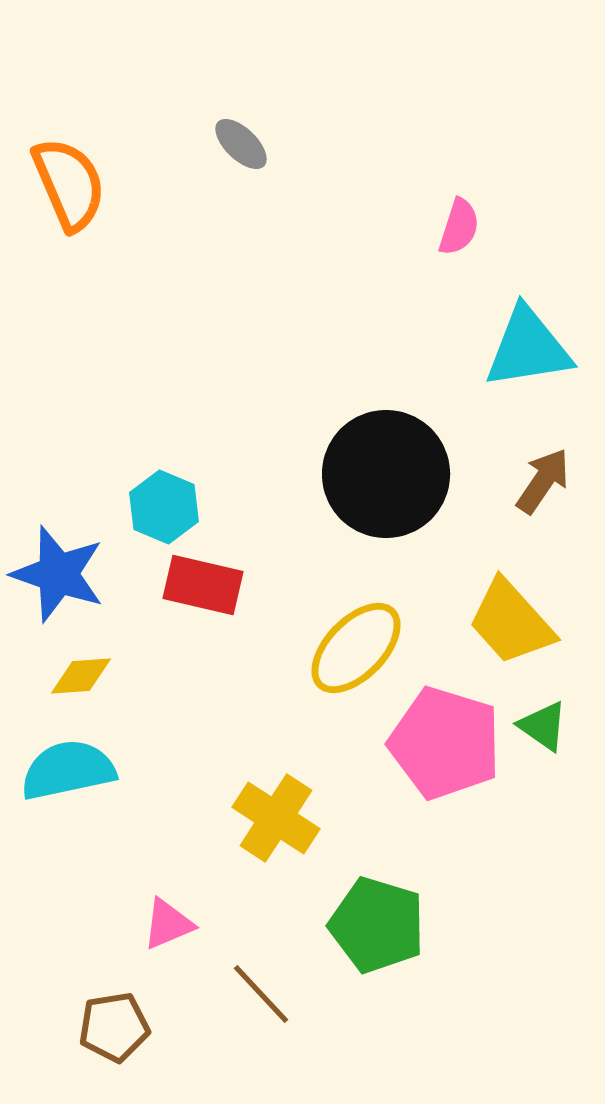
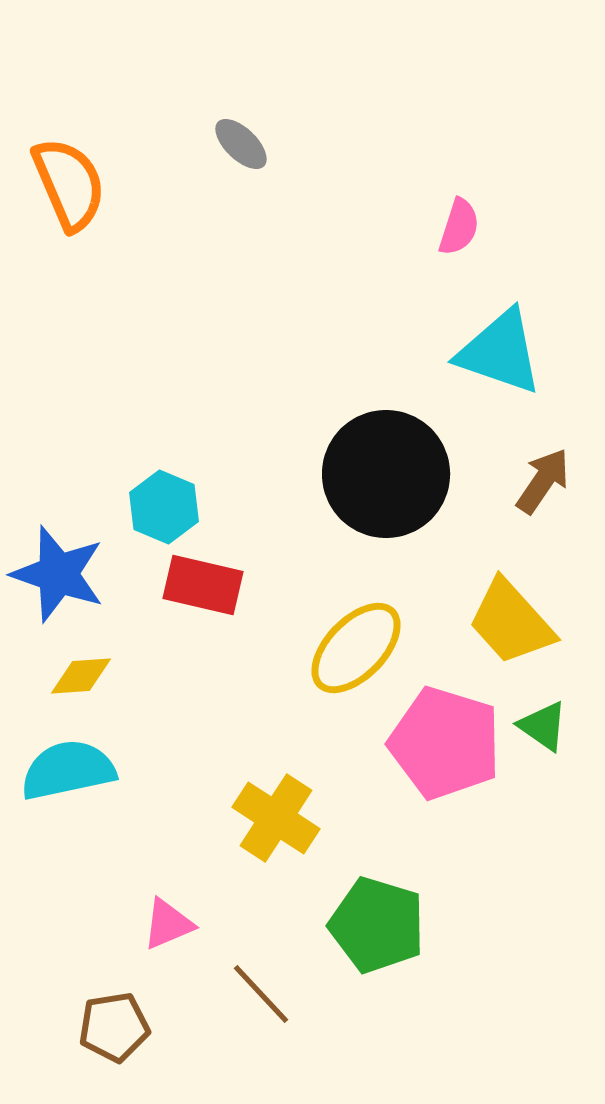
cyan triangle: moved 28 px left, 4 px down; rotated 28 degrees clockwise
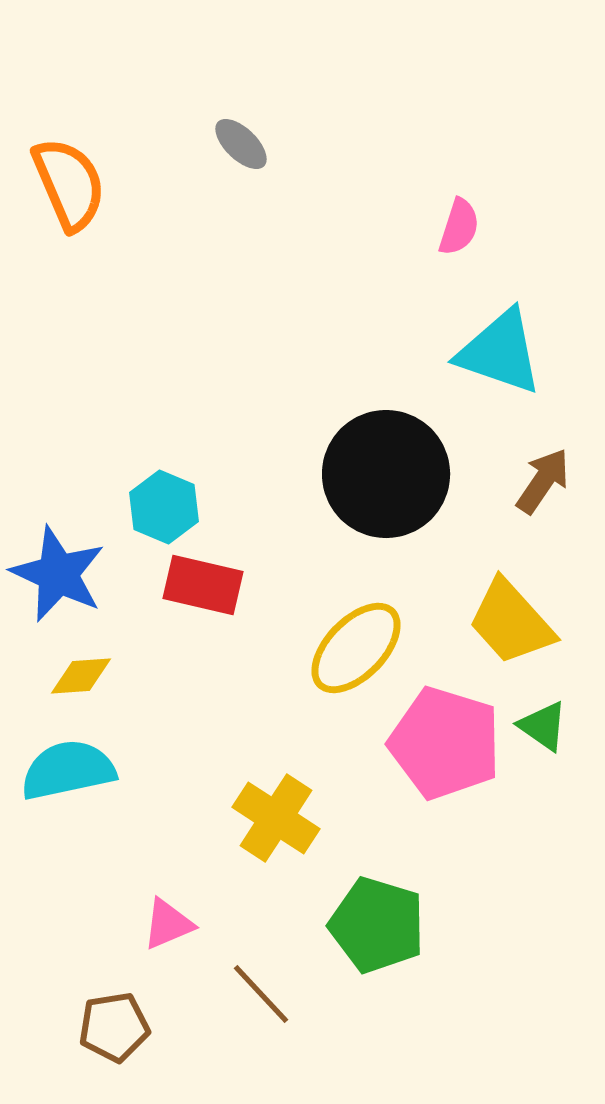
blue star: rotated 6 degrees clockwise
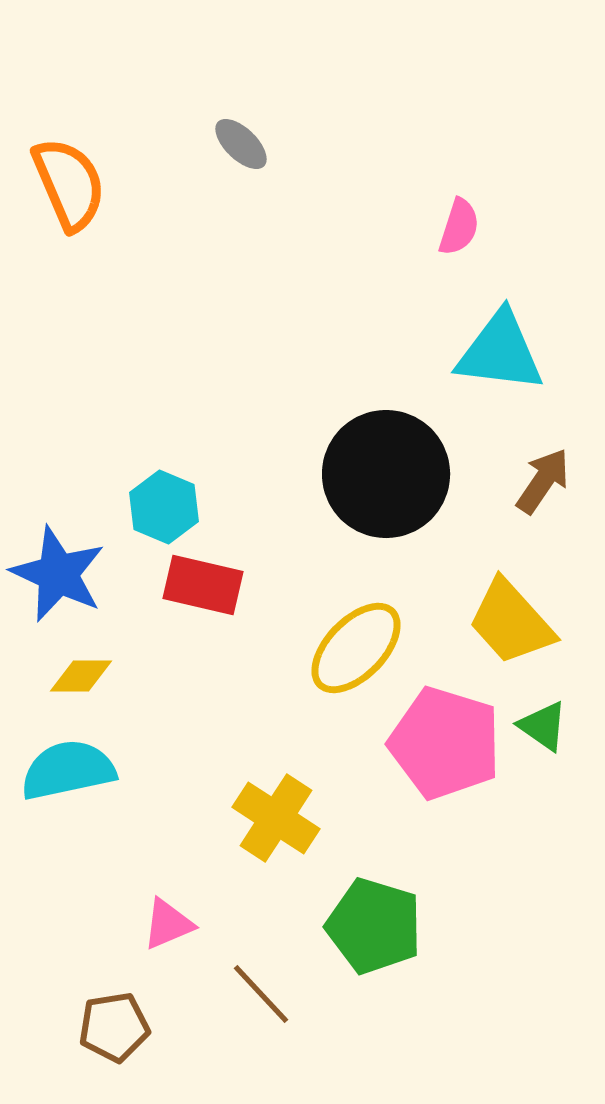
cyan triangle: rotated 12 degrees counterclockwise
yellow diamond: rotated 4 degrees clockwise
green pentagon: moved 3 px left, 1 px down
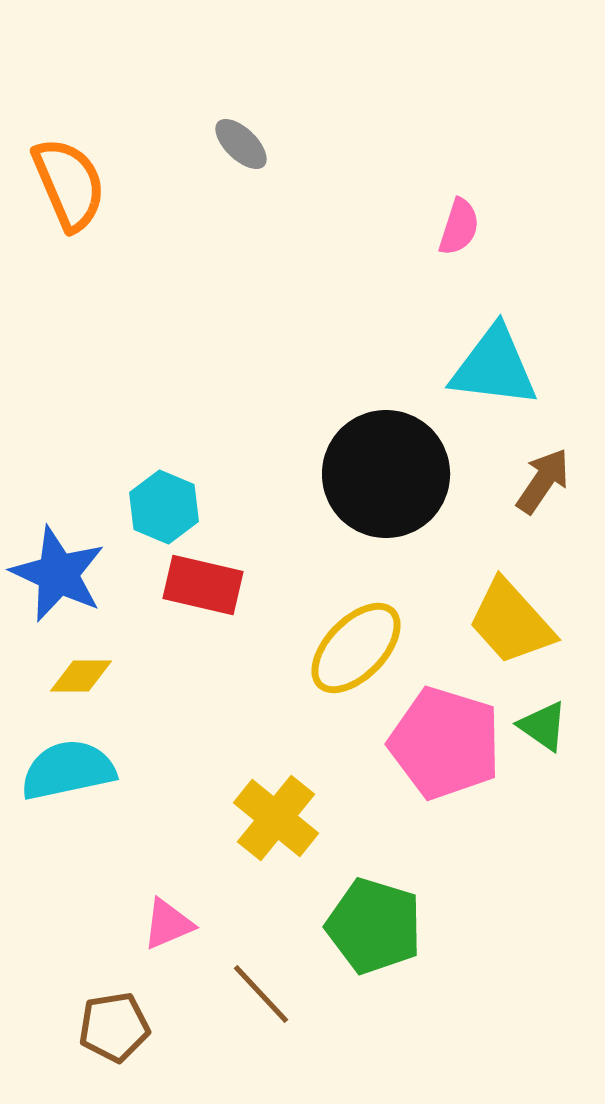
cyan triangle: moved 6 px left, 15 px down
yellow cross: rotated 6 degrees clockwise
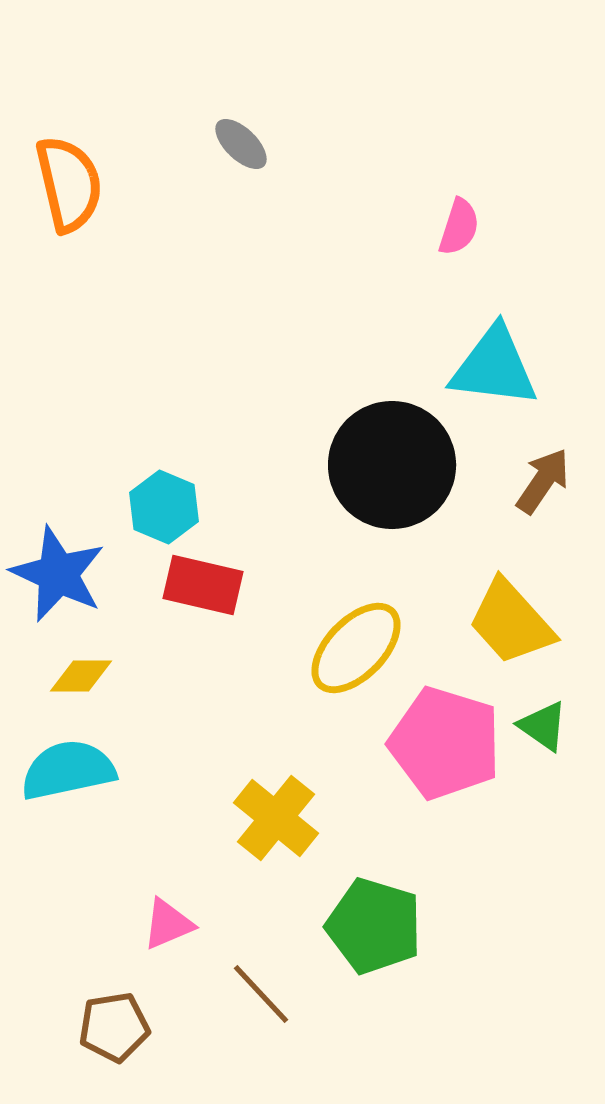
orange semicircle: rotated 10 degrees clockwise
black circle: moved 6 px right, 9 px up
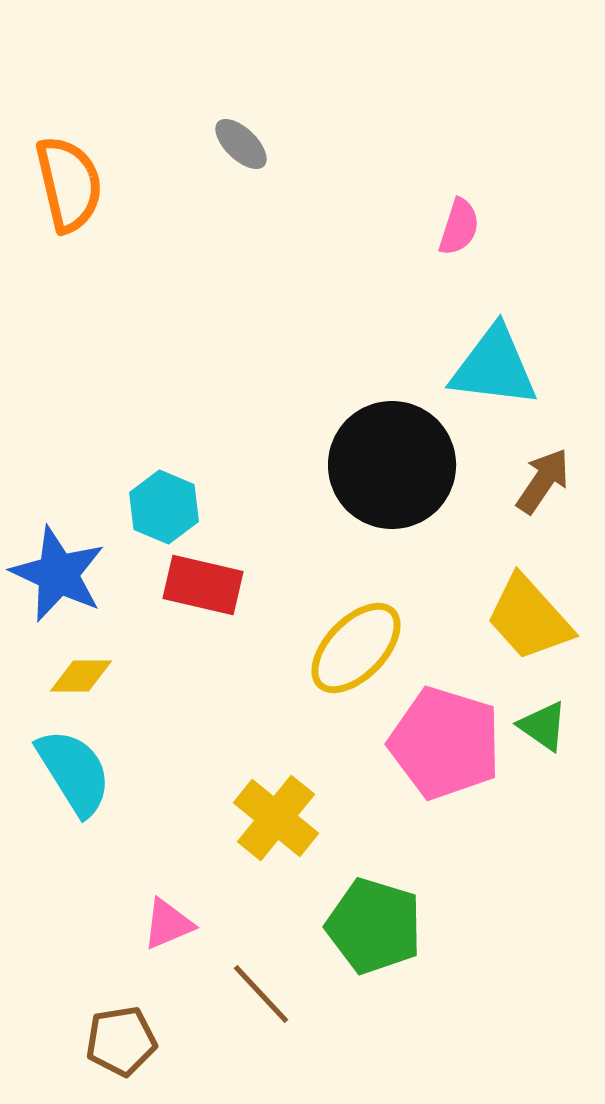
yellow trapezoid: moved 18 px right, 4 px up
cyan semicircle: moved 6 px right, 2 px down; rotated 70 degrees clockwise
brown pentagon: moved 7 px right, 14 px down
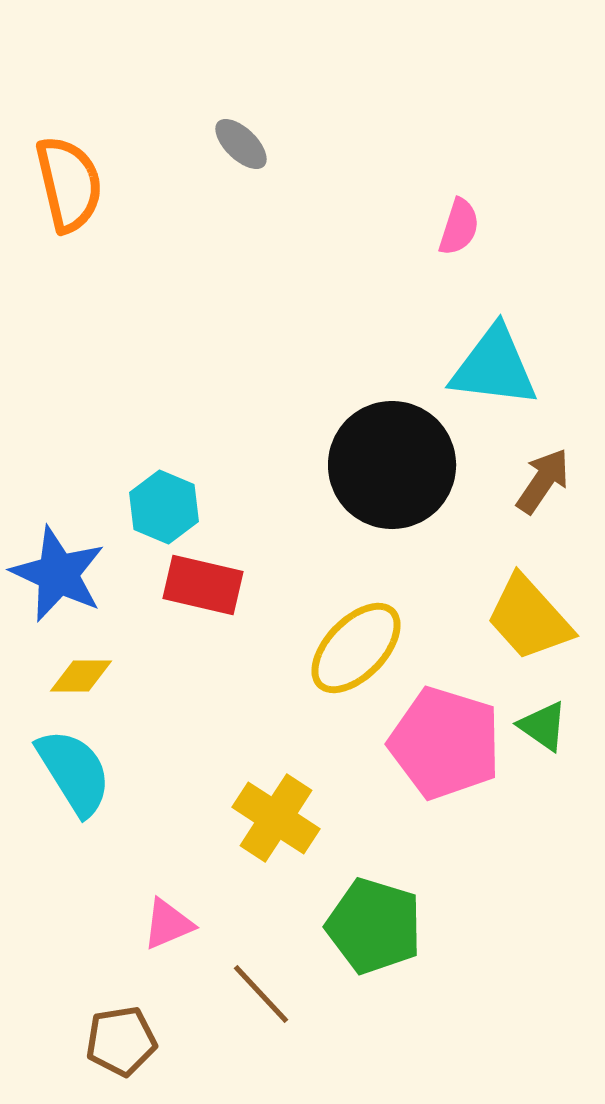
yellow cross: rotated 6 degrees counterclockwise
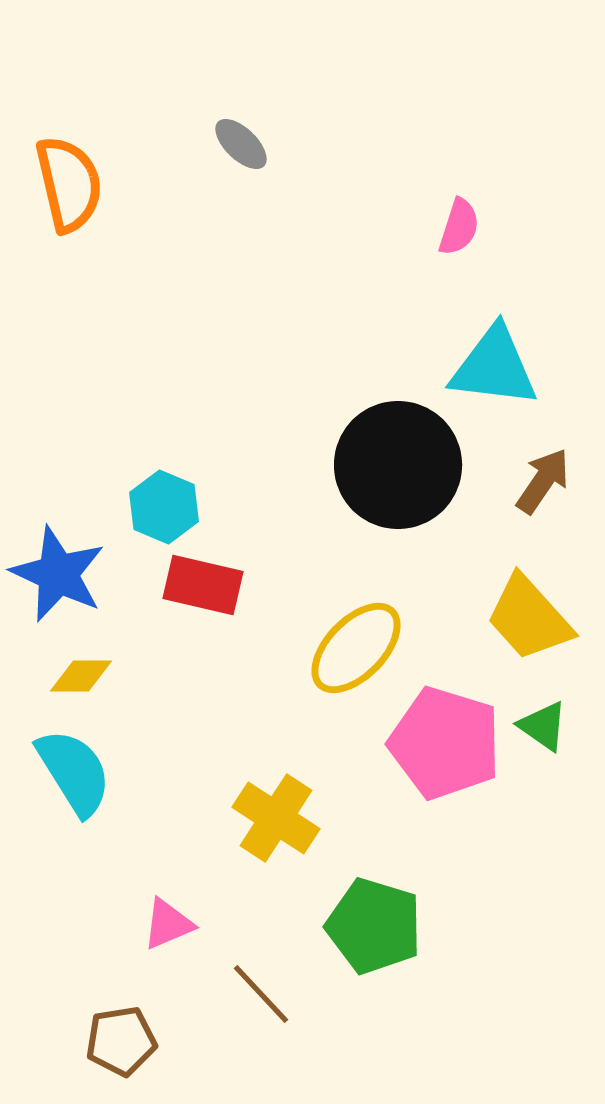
black circle: moved 6 px right
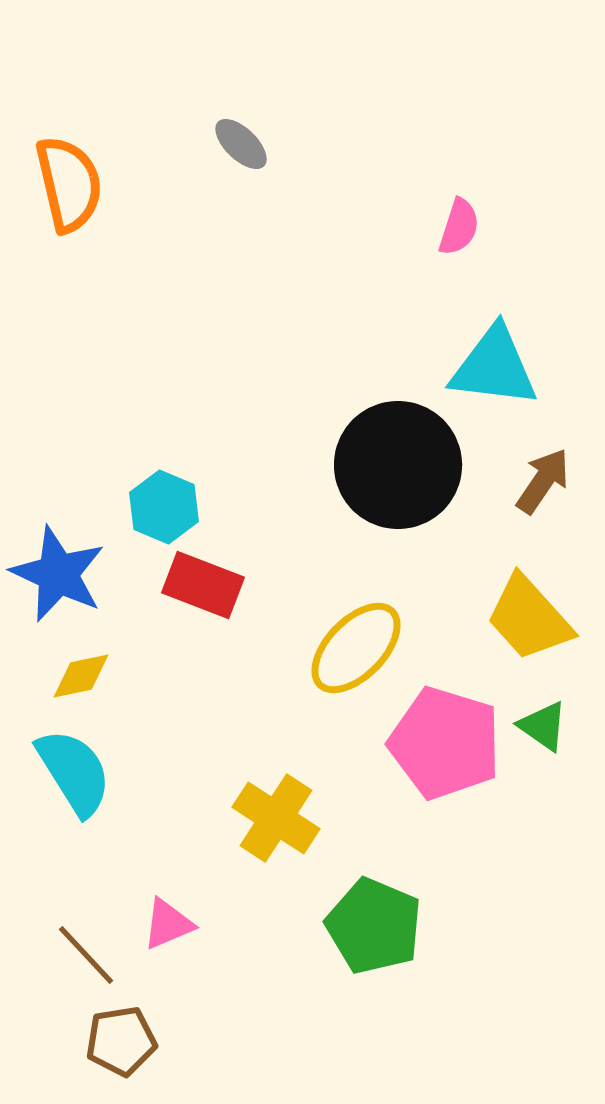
red rectangle: rotated 8 degrees clockwise
yellow diamond: rotated 12 degrees counterclockwise
green pentagon: rotated 6 degrees clockwise
brown line: moved 175 px left, 39 px up
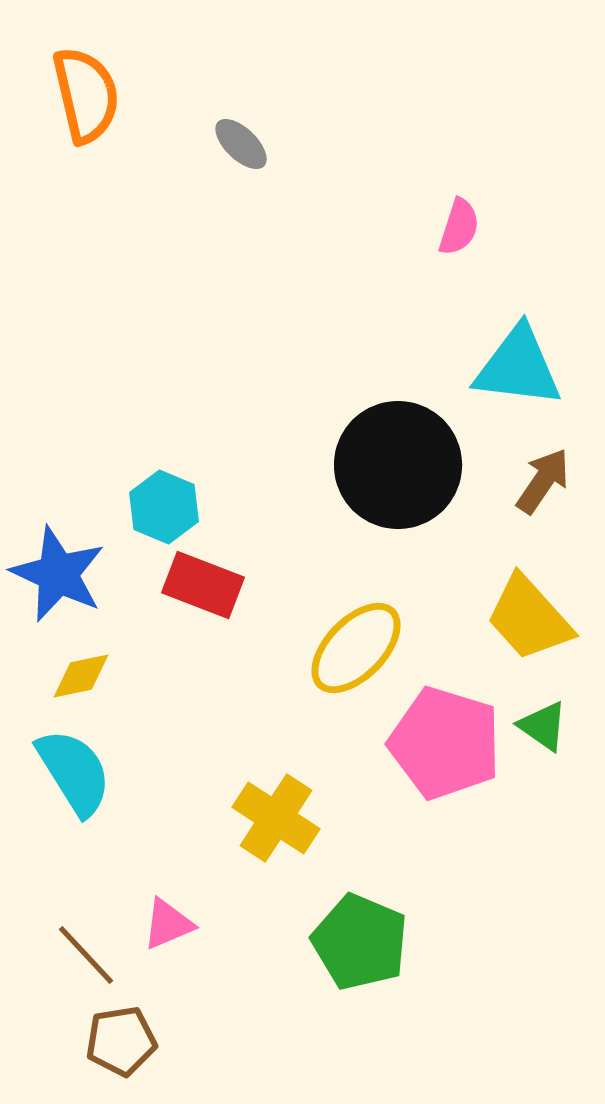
orange semicircle: moved 17 px right, 89 px up
cyan triangle: moved 24 px right
green pentagon: moved 14 px left, 16 px down
